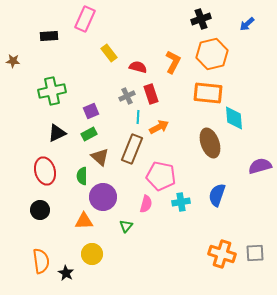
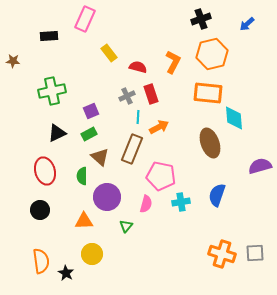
purple circle: moved 4 px right
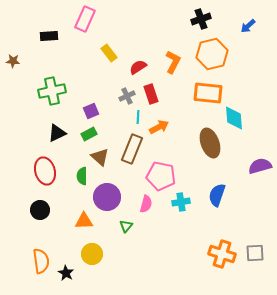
blue arrow: moved 1 px right, 2 px down
red semicircle: rotated 48 degrees counterclockwise
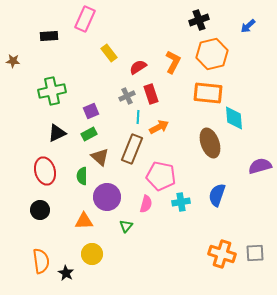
black cross: moved 2 px left, 1 px down
